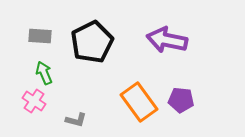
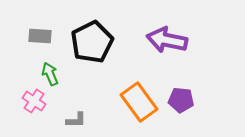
green arrow: moved 6 px right, 1 px down
gray L-shape: rotated 15 degrees counterclockwise
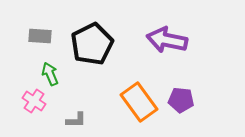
black pentagon: moved 2 px down
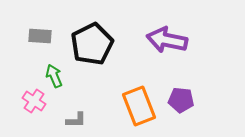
green arrow: moved 4 px right, 2 px down
orange rectangle: moved 4 px down; rotated 15 degrees clockwise
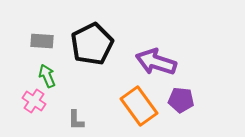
gray rectangle: moved 2 px right, 5 px down
purple arrow: moved 11 px left, 22 px down; rotated 6 degrees clockwise
green arrow: moved 7 px left
orange rectangle: rotated 15 degrees counterclockwise
gray L-shape: rotated 90 degrees clockwise
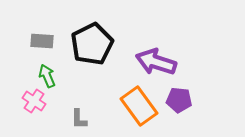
purple pentagon: moved 2 px left
gray L-shape: moved 3 px right, 1 px up
